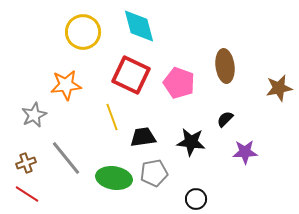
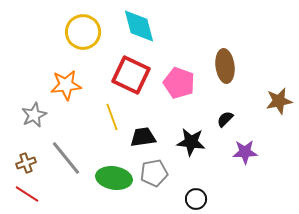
brown star: moved 13 px down
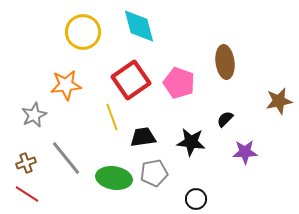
brown ellipse: moved 4 px up
red square: moved 5 px down; rotated 30 degrees clockwise
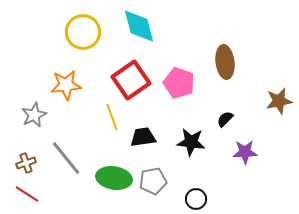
gray pentagon: moved 1 px left, 8 px down
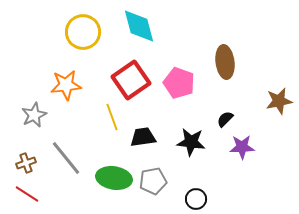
purple star: moved 3 px left, 5 px up
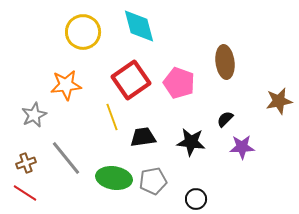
red line: moved 2 px left, 1 px up
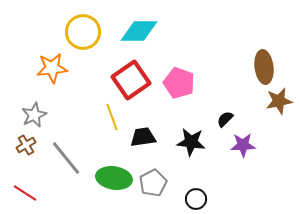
cyan diamond: moved 5 px down; rotated 75 degrees counterclockwise
brown ellipse: moved 39 px right, 5 px down
orange star: moved 14 px left, 17 px up
purple star: moved 1 px right, 2 px up
brown cross: moved 18 px up; rotated 12 degrees counterclockwise
gray pentagon: moved 2 px down; rotated 16 degrees counterclockwise
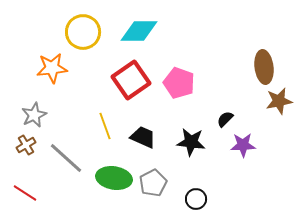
yellow line: moved 7 px left, 9 px down
black trapezoid: rotated 32 degrees clockwise
gray line: rotated 9 degrees counterclockwise
